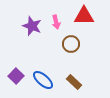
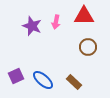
pink arrow: rotated 24 degrees clockwise
brown circle: moved 17 px right, 3 px down
purple square: rotated 21 degrees clockwise
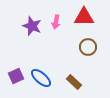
red triangle: moved 1 px down
blue ellipse: moved 2 px left, 2 px up
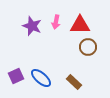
red triangle: moved 4 px left, 8 px down
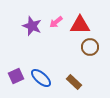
pink arrow: rotated 40 degrees clockwise
brown circle: moved 2 px right
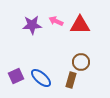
pink arrow: moved 1 px up; rotated 64 degrees clockwise
purple star: moved 1 px up; rotated 24 degrees counterclockwise
brown circle: moved 9 px left, 15 px down
brown rectangle: moved 3 px left, 2 px up; rotated 63 degrees clockwise
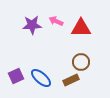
red triangle: moved 1 px right, 3 px down
brown rectangle: rotated 49 degrees clockwise
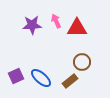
pink arrow: rotated 40 degrees clockwise
red triangle: moved 4 px left
brown circle: moved 1 px right
brown rectangle: moved 1 px left, 1 px down; rotated 14 degrees counterclockwise
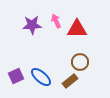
red triangle: moved 1 px down
brown circle: moved 2 px left
blue ellipse: moved 1 px up
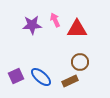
pink arrow: moved 1 px left, 1 px up
brown rectangle: rotated 14 degrees clockwise
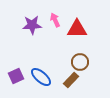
brown rectangle: moved 1 px right, 1 px up; rotated 21 degrees counterclockwise
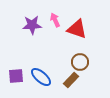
red triangle: rotated 20 degrees clockwise
purple square: rotated 21 degrees clockwise
